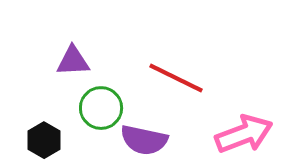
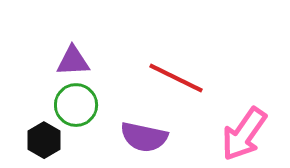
green circle: moved 25 px left, 3 px up
pink arrow: rotated 146 degrees clockwise
purple semicircle: moved 3 px up
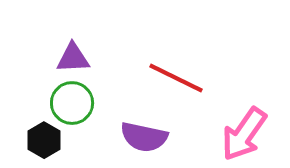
purple triangle: moved 3 px up
green circle: moved 4 px left, 2 px up
